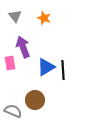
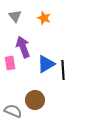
blue triangle: moved 3 px up
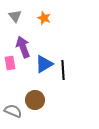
blue triangle: moved 2 px left
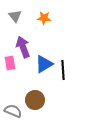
orange star: rotated 16 degrees counterclockwise
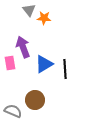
gray triangle: moved 14 px right, 6 px up
black line: moved 2 px right, 1 px up
